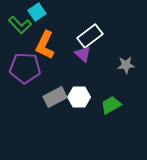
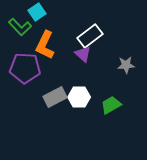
green L-shape: moved 2 px down
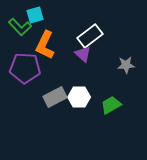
cyan square: moved 2 px left, 3 px down; rotated 18 degrees clockwise
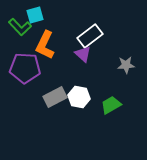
white hexagon: rotated 10 degrees clockwise
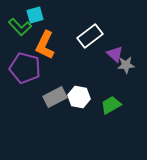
purple triangle: moved 32 px right
purple pentagon: rotated 12 degrees clockwise
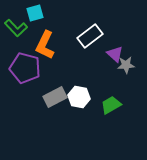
cyan square: moved 2 px up
green L-shape: moved 4 px left, 1 px down
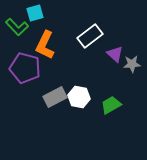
green L-shape: moved 1 px right, 1 px up
gray star: moved 6 px right, 1 px up
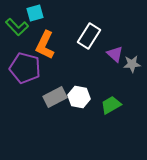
white rectangle: moved 1 px left; rotated 20 degrees counterclockwise
